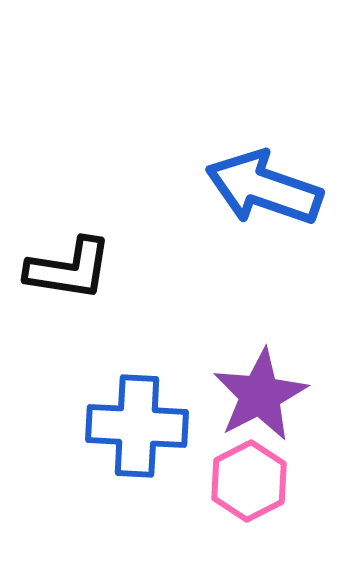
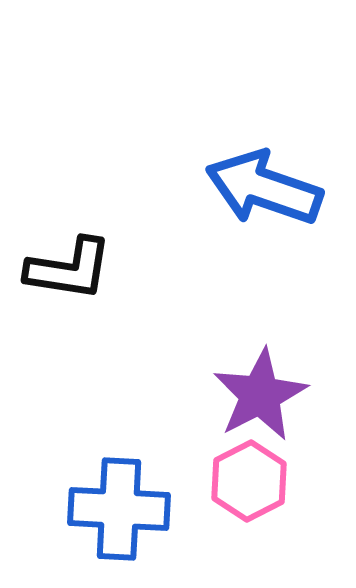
blue cross: moved 18 px left, 83 px down
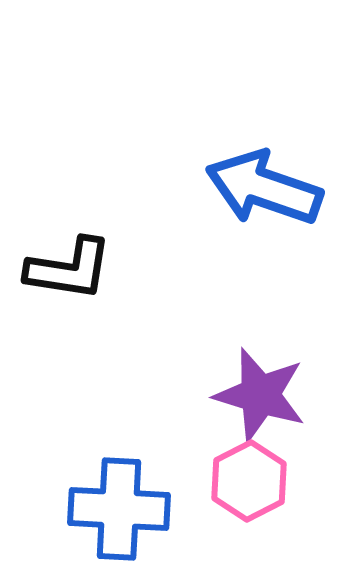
purple star: rotated 28 degrees counterclockwise
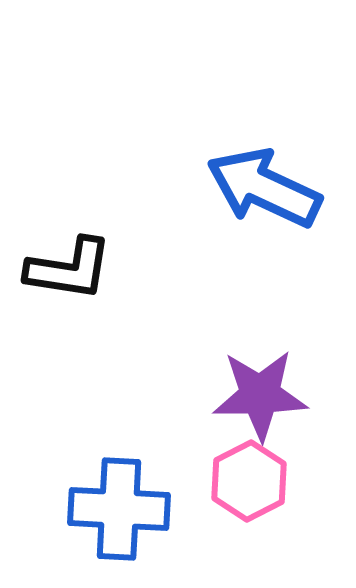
blue arrow: rotated 6 degrees clockwise
purple star: rotated 18 degrees counterclockwise
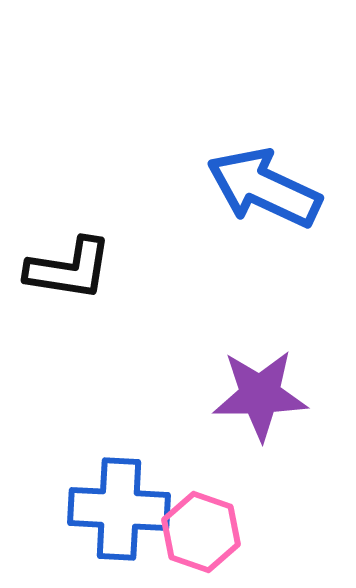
pink hexagon: moved 48 px left, 51 px down; rotated 14 degrees counterclockwise
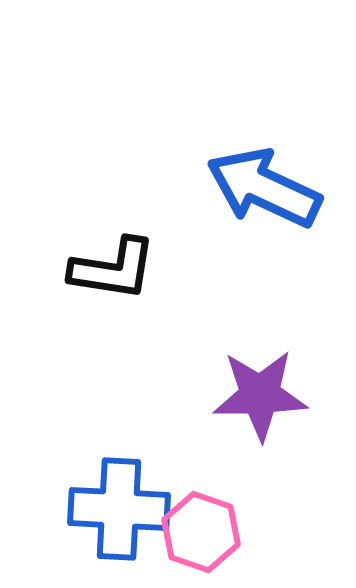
black L-shape: moved 44 px right
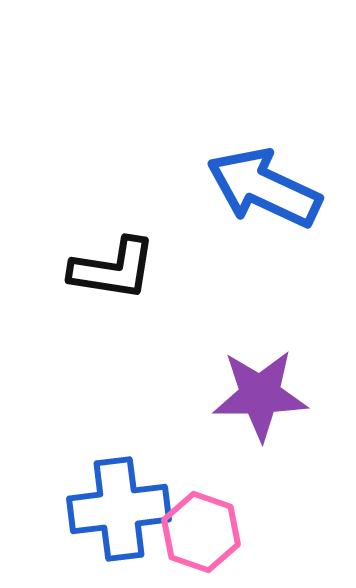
blue cross: rotated 10 degrees counterclockwise
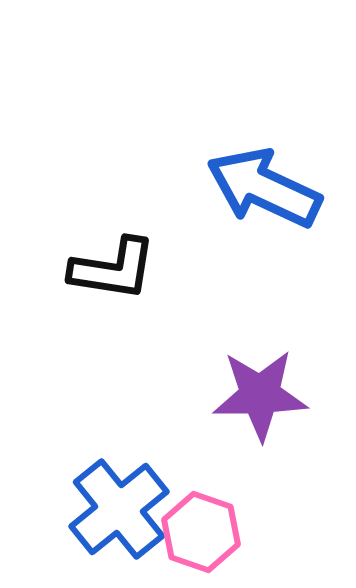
blue cross: rotated 32 degrees counterclockwise
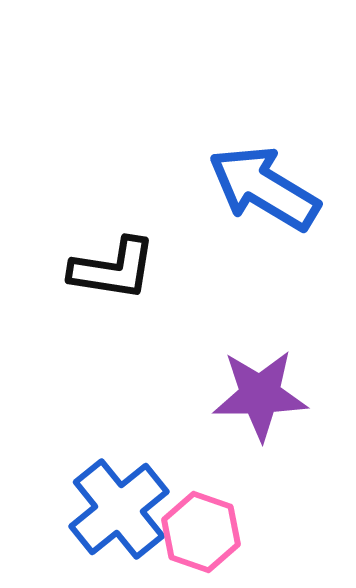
blue arrow: rotated 6 degrees clockwise
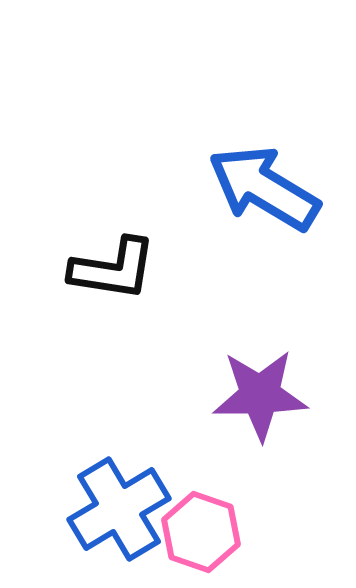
blue cross: rotated 8 degrees clockwise
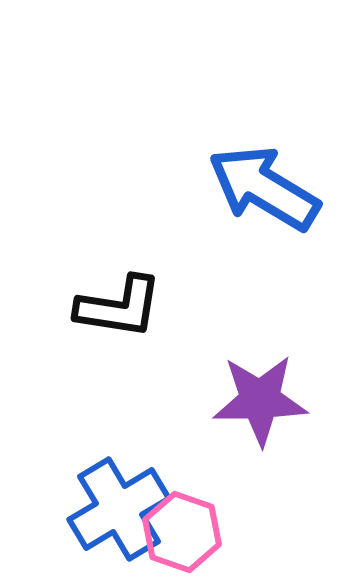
black L-shape: moved 6 px right, 38 px down
purple star: moved 5 px down
pink hexagon: moved 19 px left
